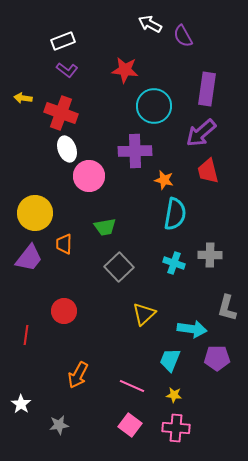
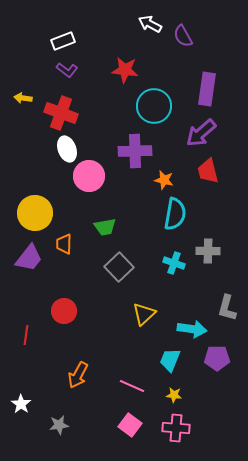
gray cross: moved 2 px left, 4 px up
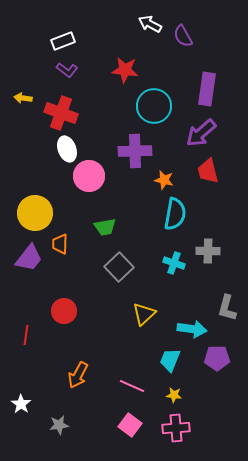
orange trapezoid: moved 4 px left
pink cross: rotated 8 degrees counterclockwise
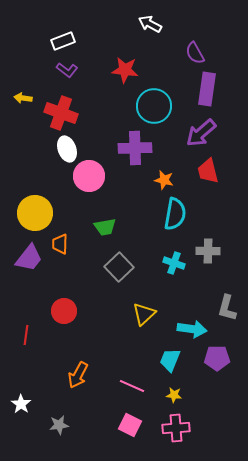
purple semicircle: moved 12 px right, 17 px down
purple cross: moved 3 px up
pink square: rotated 10 degrees counterclockwise
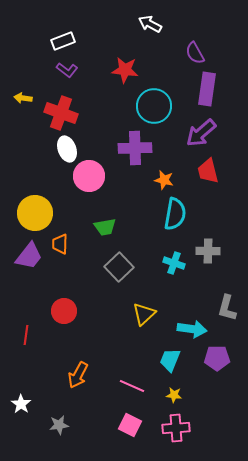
purple trapezoid: moved 2 px up
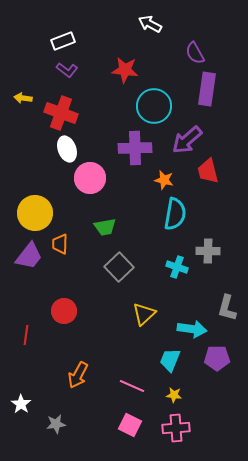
purple arrow: moved 14 px left, 7 px down
pink circle: moved 1 px right, 2 px down
cyan cross: moved 3 px right, 4 px down
gray star: moved 3 px left, 1 px up
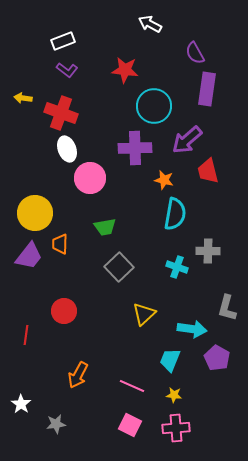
purple pentagon: rotated 30 degrees clockwise
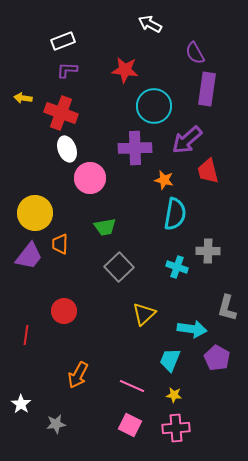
purple L-shape: rotated 145 degrees clockwise
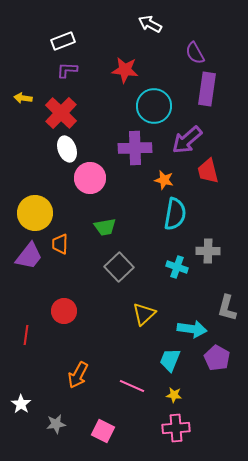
red cross: rotated 24 degrees clockwise
pink square: moved 27 px left, 6 px down
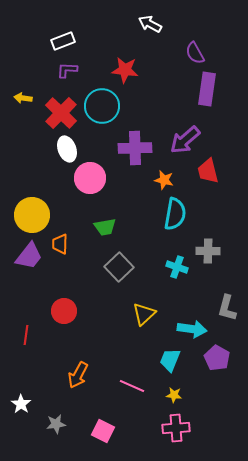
cyan circle: moved 52 px left
purple arrow: moved 2 px left
yellow circle: moved 3 px left, 2 px down
